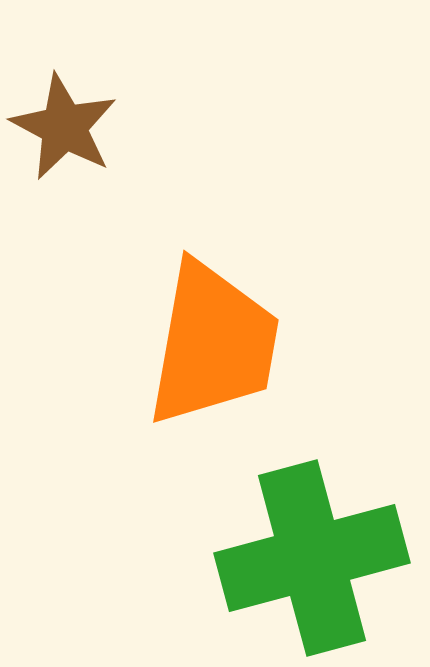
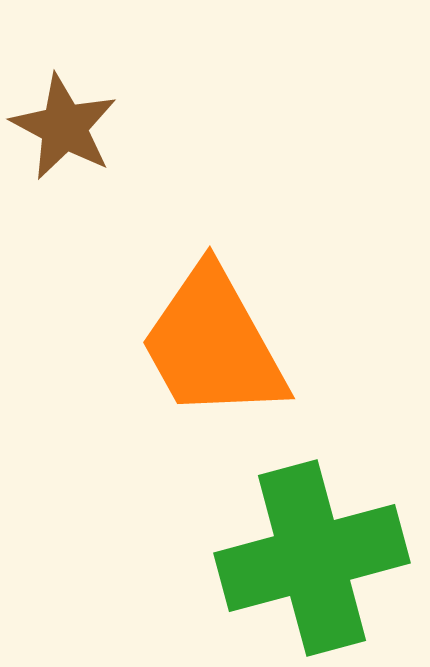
orange trapezoid: rotated 141 degrees clockwise
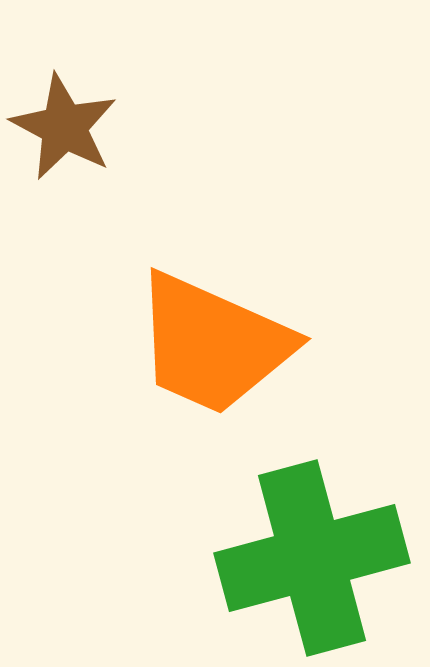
orange trapezoid: rotated 37 degrees counterclockwise
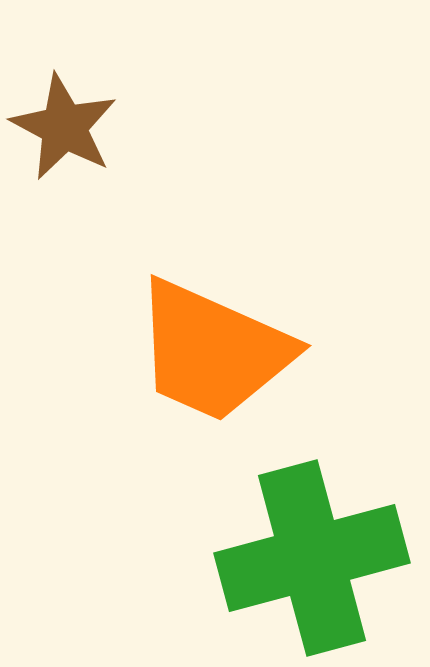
orange trapezoid: moved 7 px down
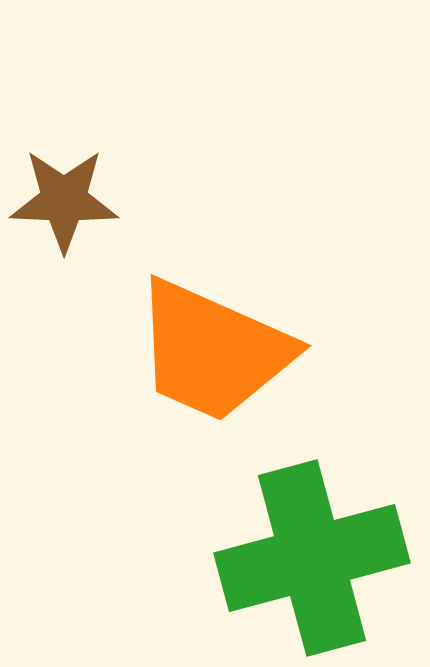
brown star: moved 73 px down; rotated 26 degrees counterclockwise
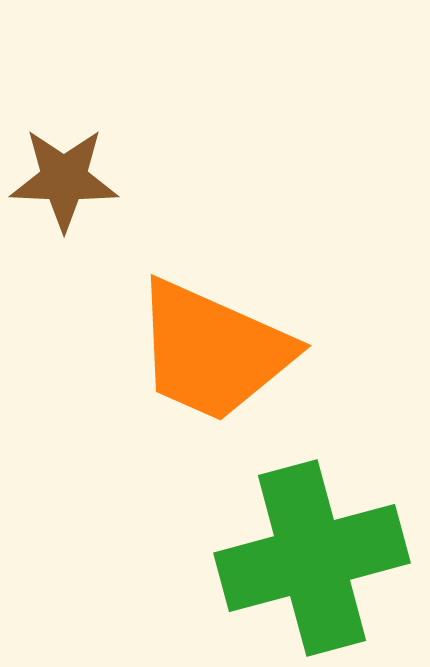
brown star: moved 21 px up
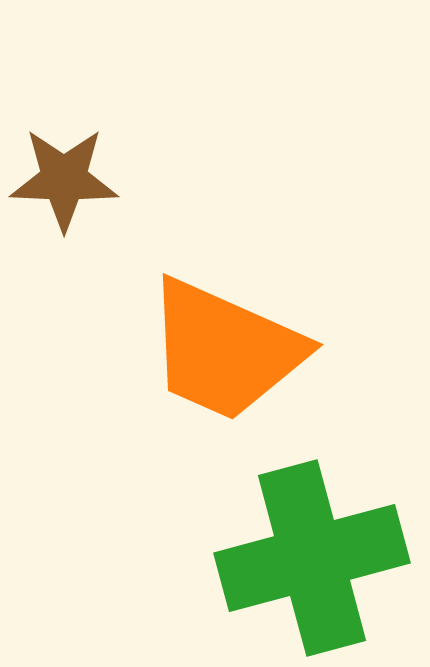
orange trapezoid: moved 12 px right, 1 px up
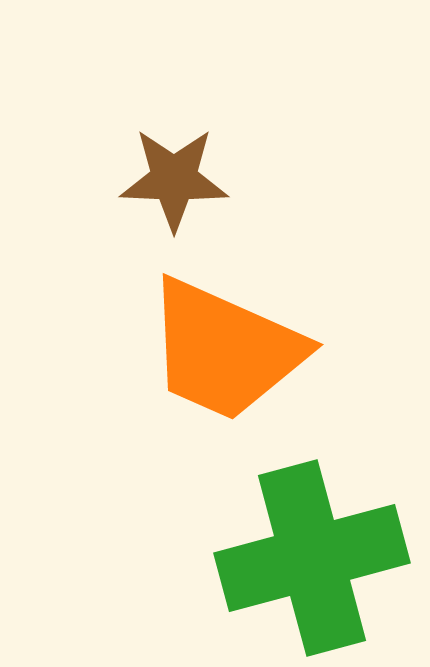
brown star: moved 110 px right
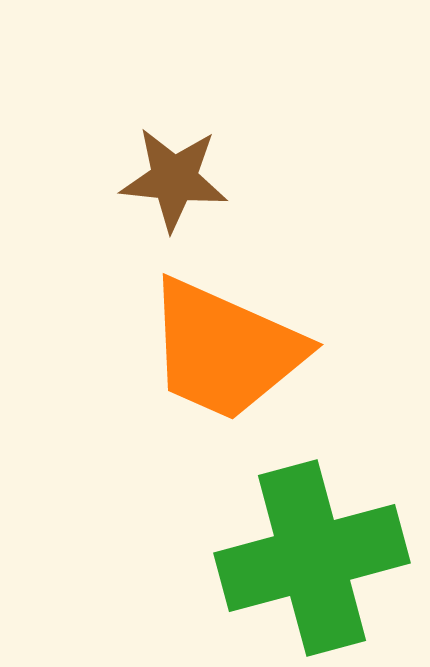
brown star: rotated 4 degrees clockwise
